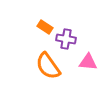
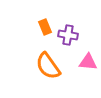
orange rectangle: rotated 35 degrees clockwise
purple cross: moved 2 px right, 4 px up
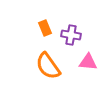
orange rectangle: moved 1 px down
purple cross: moved 3 px right
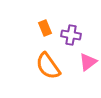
pink triangle: rotated 42 degrees counterclockwise
